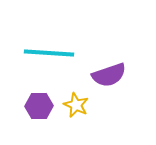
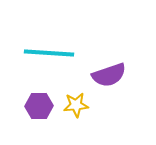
yellow star: rotated 30 degrees counterclockwise
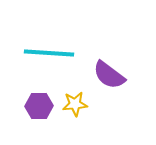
purple semicircle: rotated 56 degrees clockwise
yellow star: moved 1 px left, 1 px up
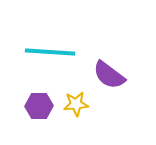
cyan line: moved 1 px right, 1 px up
yellow star: moved 1 px right
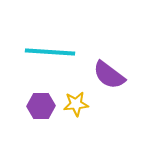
purple hexagon: moved 2 px right
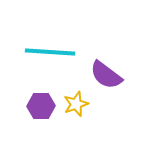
purple semicircle: moved 3 px left
yellow star: rotated 15 degrees counterclockwise
